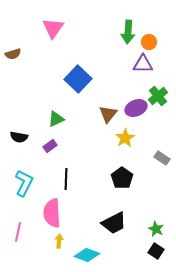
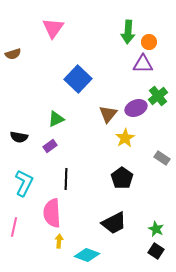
pink line: moved 4 px left, 5 px up
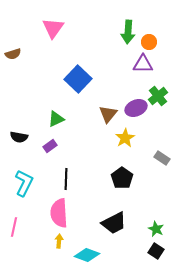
pink semicircle: moved 7 px right
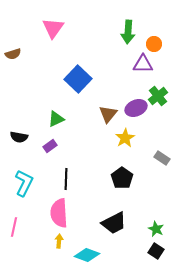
orange circle: moved 5 px right, 2 px down
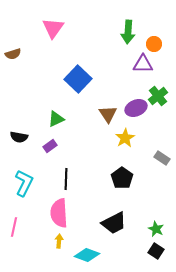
brown triangle: rotated 12 degrees counterclockwise
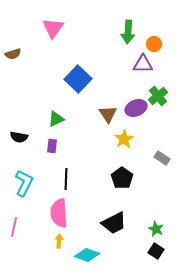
yellow star: moved 1 px left, 1 px down
purple rectangle: moved 2 px right; rotated 48 degrees counterclockwise
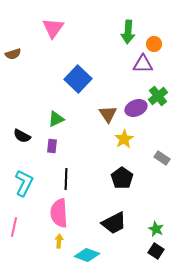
black semicircle: moved 3 px right, 1 px up; rotated 18 degrees clockwise
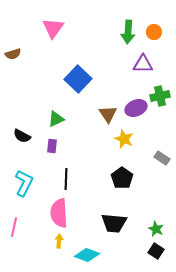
orange circle: moved 12 px up
green cross: moved 2 px right; rotated 24 degrees clockwise
yellow star: rotated 18 degrees counterclockwise
black trapezoid: rotated 32 degrees clockwise
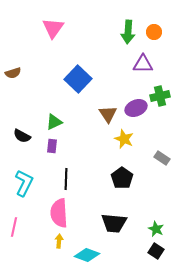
brown semicircle: moved 19 px down
green triangle: moved 2 px left, 3 px down
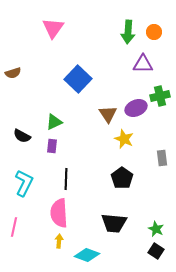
gray rectangle: rotated 49 degrees clockwise
